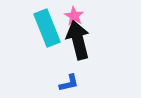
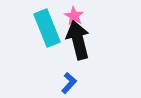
blue L-shape: rotated 35 degrees counterclockwise
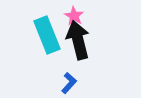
cyan rectangle: moved 7 px down
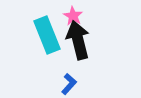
pink star: moved 1 px left
blue L-shape: moved 1 px down
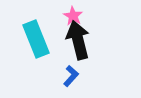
cyan rectangle: moved 11 px left, 4 px down
blue L-shape: moved 2 px right, 8 px up
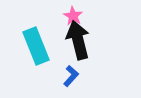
cyan rectangle: moved 7 px down
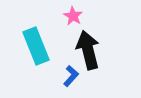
black arrow: moved 10 px right, 10 px down
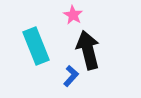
pink star: moved 1 px up
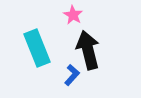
cyan rectangle: moved 1 px right, 2 px down
blue L-shape: moved 1 px right, 1 px up
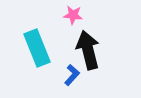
pink star: rotated 24 degrees counterclockwise
